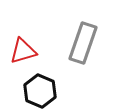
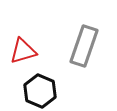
gray rectangle: moved 1 px right, 3 px down
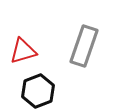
black hexagon: moved 2 px left; rotated 16 degrees clockwise
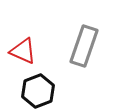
red triangle: rotated 40 degrees clockwise
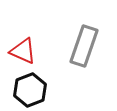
black hexagon: moved 8 px left, 1 px up
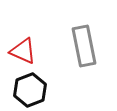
gray rectangle: rotated 30 degrees counterclockwise
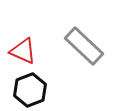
gray rectangle: rotated 36 degrees counterclockwise
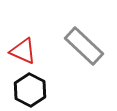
black hexagon: rotated 12 degrees counterclockwise
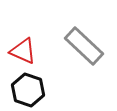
black hexagon: moved 2 px left; rotated 8 degrees counterclockwise
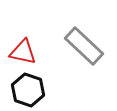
red triangle: moved 1 px down; rotated 12 degrees counterclockwise
